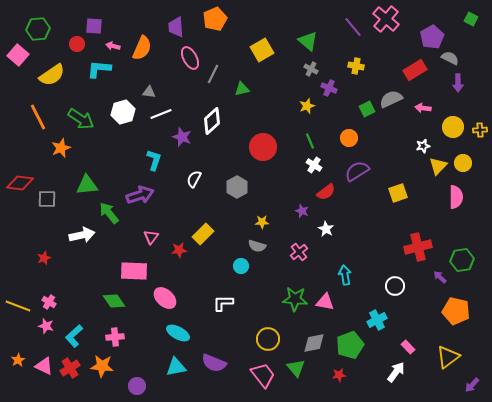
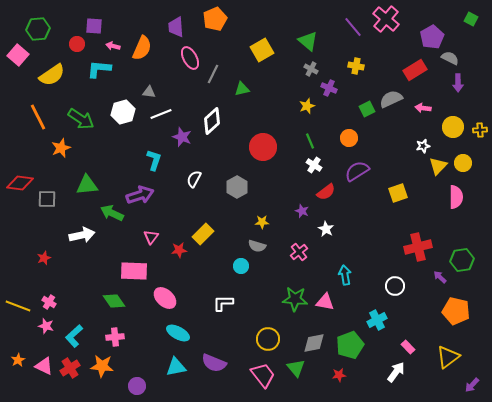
green arrow at (109, 213): moved 3 px right; rotated 25 degrees counterclockwise
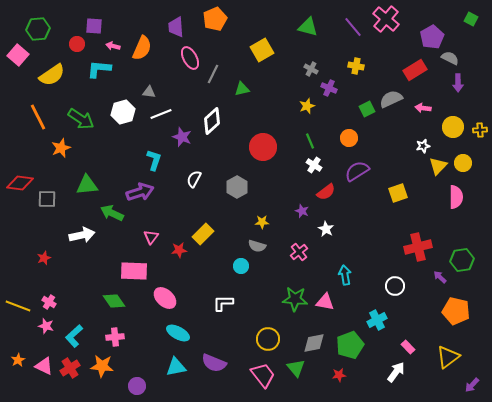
green triangle at (308, 41): moved 14 px up; rotated 25 degrees counterclockwise
purple arrow at (140, 195): moved 3 px up
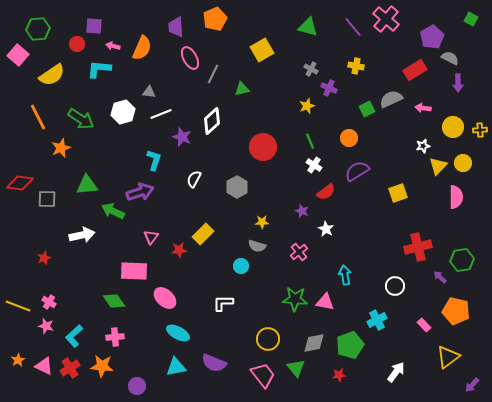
green arrow at (112, 213): moved 1 px right, 2 px up
pink rectangle at (408, 347): moved 16 px right, 22 px up
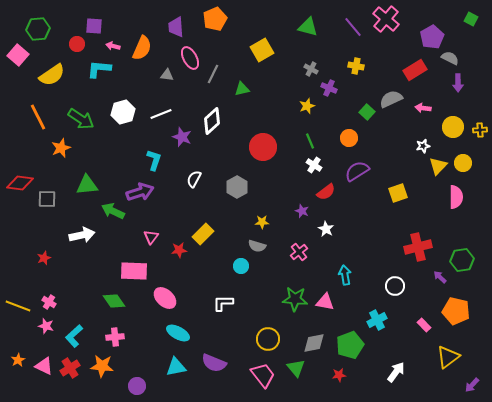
gray triangle at (149, 92): moved 18 px right, 17 px up
green square at (367, 109): moved 3 px down; rotated 21 degrees counterclockwise
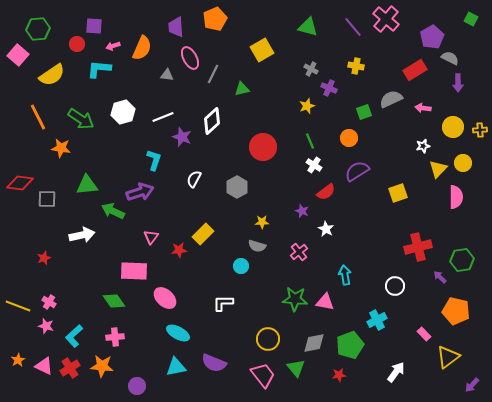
pink arrow at (113, 46): rotated 32 degrees counterclockwise
green square at (367, 112): moved 3 px left; rotated 28 degrees clockwise
white line at (161, 114): moved 2 px right, 3 px down
orange star at (61, 148): rotated 30 degrees clockwise
yellow triangle at (438, 166): moved 3 px down
pink rectangle at (424, 325): moved 9 px down
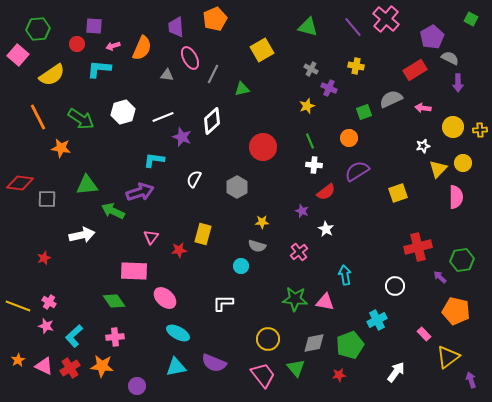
cyan L-shape at (154, 160): rotated 100 degrees counterclockwise
white cross at (314, 165): rotated 28 degrees counterclockwise
yellow rectangle at (203, 234): rotated 30 degrees counterclockwise
purple arrow at (472, 385): moved 1 px left, 5 px up; rotated 119 degrees clockwise
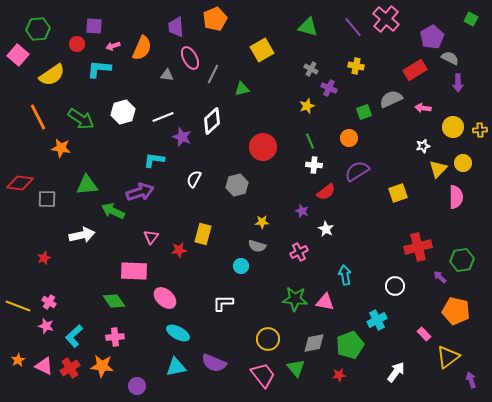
gray hexagon at (237, 187): moved 2 px up; rotated 15 degrees clockwise
pink cross at (299, 252): rotated 12 degrees clockwise
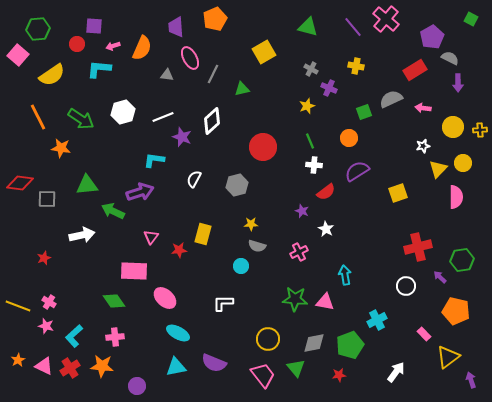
yellow square at (262, 50): moved 2 px right, 2 px down
yellow star at (262, 222): moved 11 px left, 2 px down
white circle at (395, 286): moved 11 px right
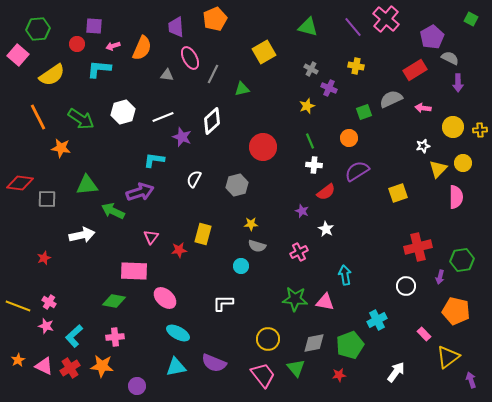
purple arrow at (440, 277): rotated 120 degrees counterclockwise
green diamond at (114, 301): rotated 45 degrees counterclockwise
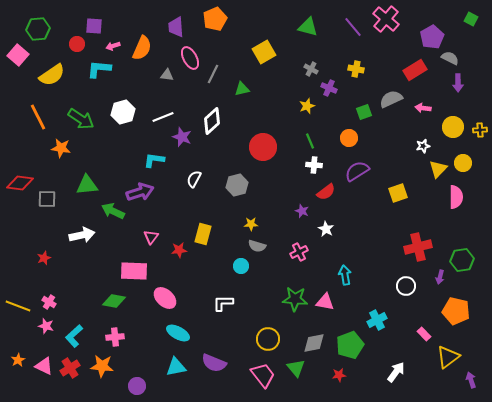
yellow cross at (356, 66): moved 3 px down
